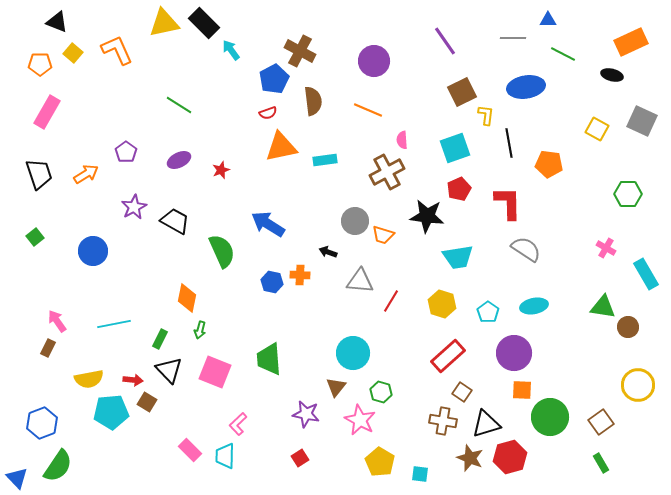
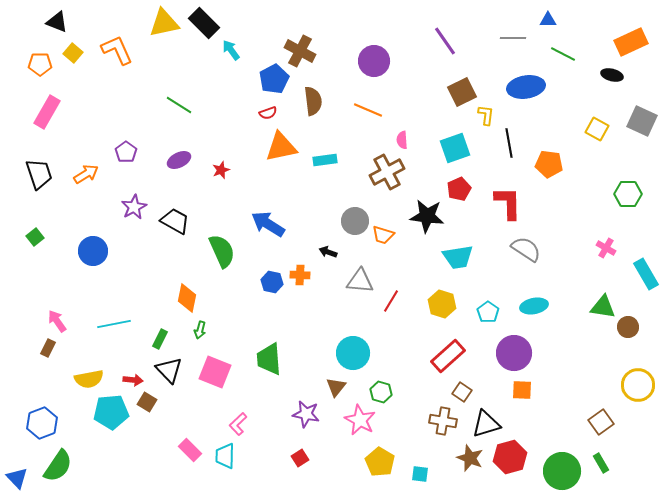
green circle at (550, 417): moved 12 px right, 54 px down
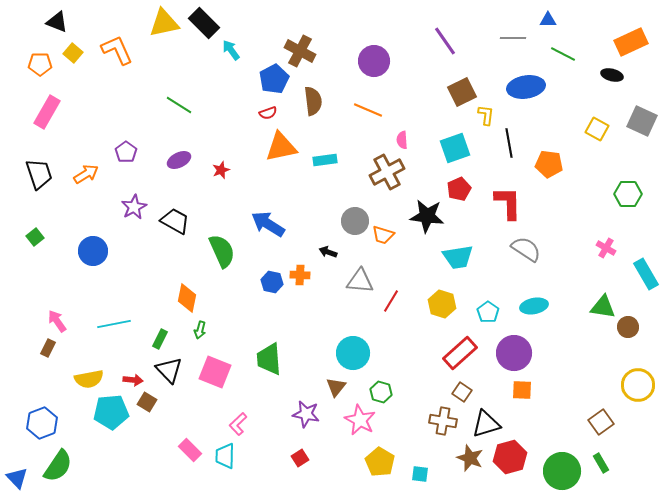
red rectangle at (448, 356): moved 12 px right, 3 px up
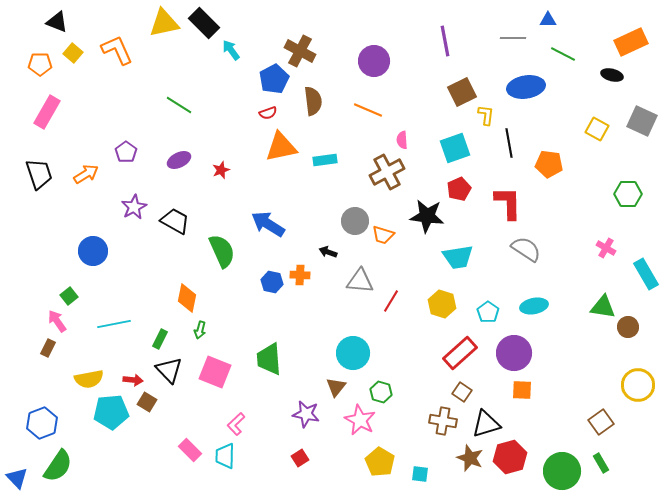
purple line at (445, 41): rotated 24 degrees clockwise
green square at (35, 237): moved 34 px right, 59 px down
pink L-shape at (238, 424): moved 2 px left
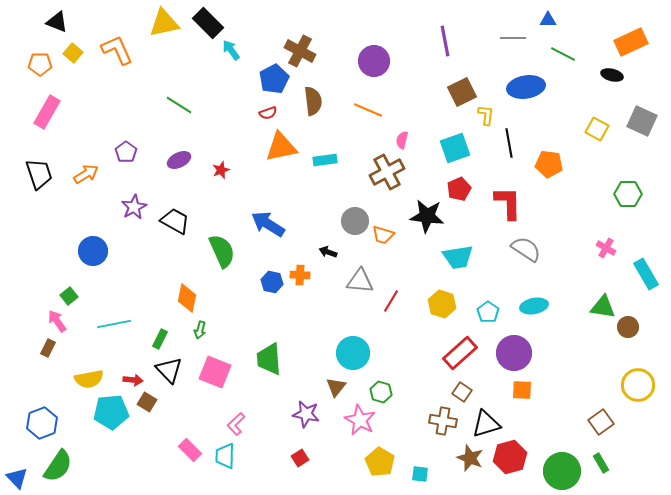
black rectangle at (204, 23): moved 4 px right
pink semicircle at (402, 140): rotated 18 degrees clockwise
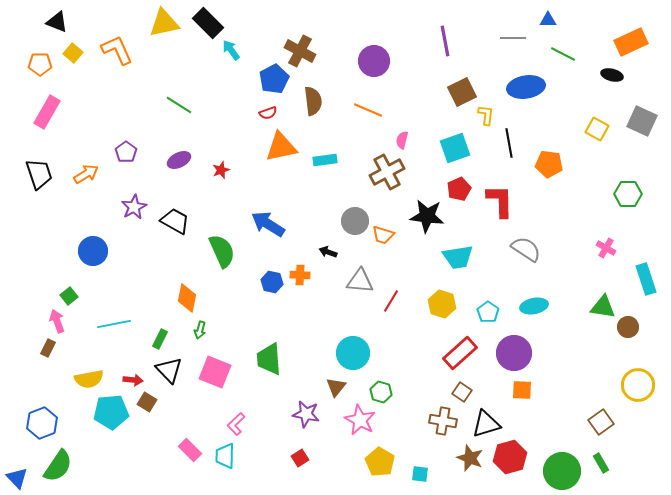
red L-shape at (508, 203): moved 8 px left, 2 px up
cyan rectangle at (646, 274): moved 5 px down; rotated 12 degrees clockwise
pink arrow at (57, 321): rotated 15 degrees clockwise
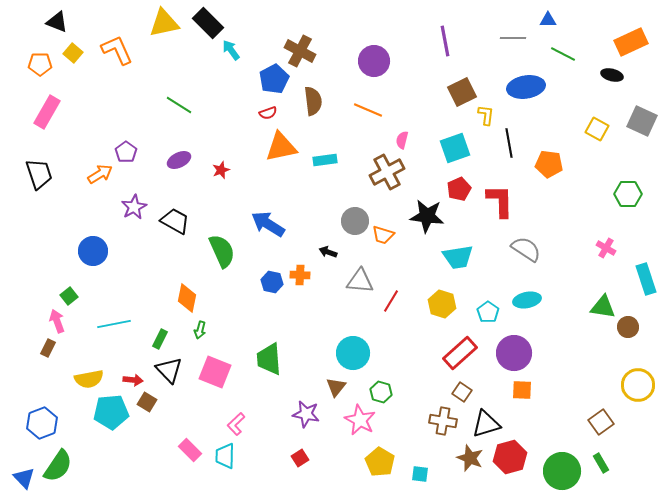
orange arrow at (86, 174): moved 14 px right
cyan ellipse at (534, 306): moved 7 px left, 6 px up
blue triangle at (17, 478): moved 7 px right
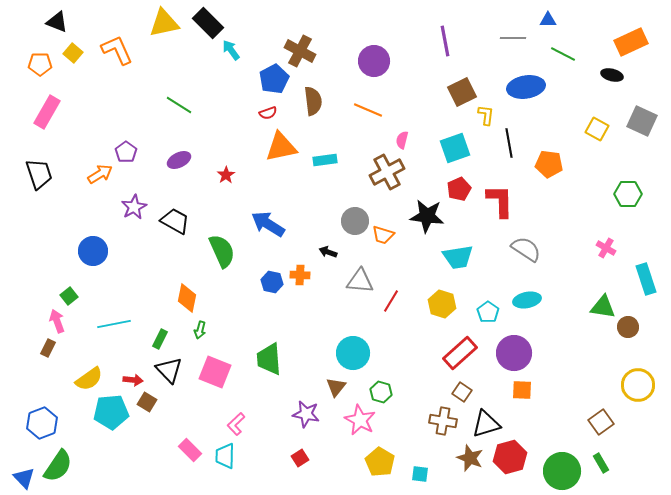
red star at (221, 170): moved 5 px right, 5 px down; rotated 12 degrees counterclockwise
yellow semicircle at (89, 379): rotated 24 degrees counterclockwise
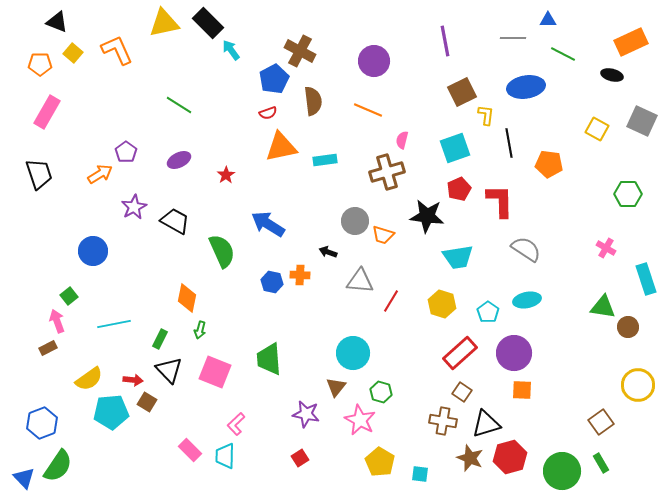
brown cross at (387, 172): rotated 12 degrees clockwise
brown rectangle at (48, 348): rotated 36 degrees clockwise
